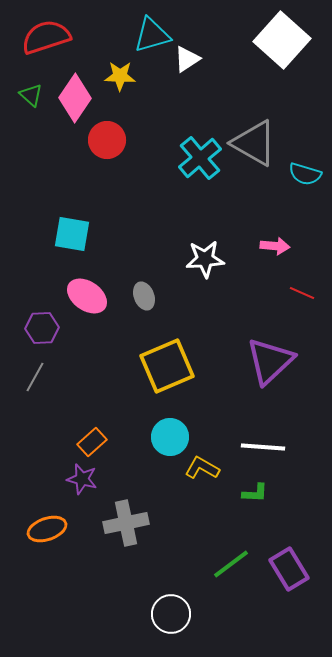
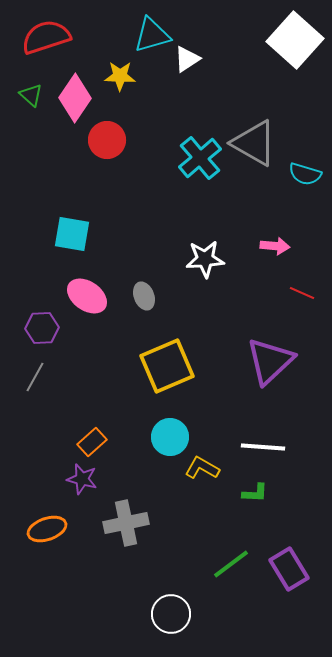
white square: moved 13 px right
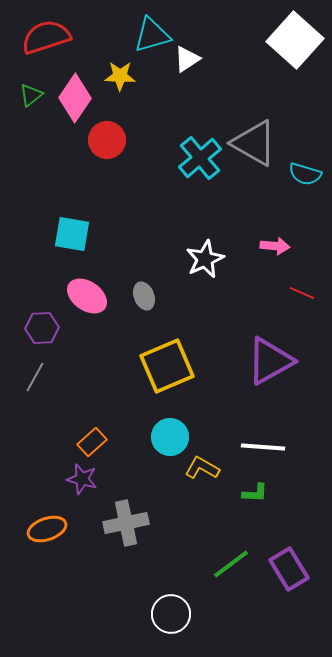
green triangle: rotated 40 degrees clockwise
white star: rotated 21 degrees counterclockwise
purple triangle: rotated 14 degrees clockwise
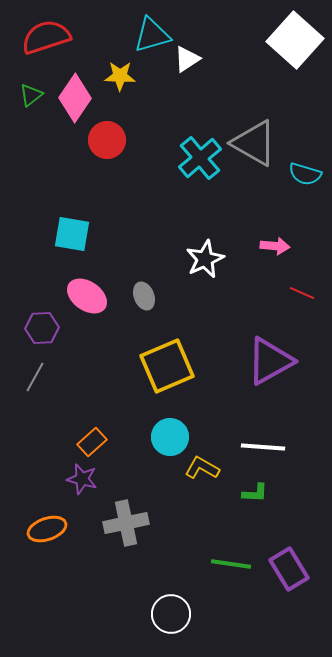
green line: rotated 45 degrees clockwise
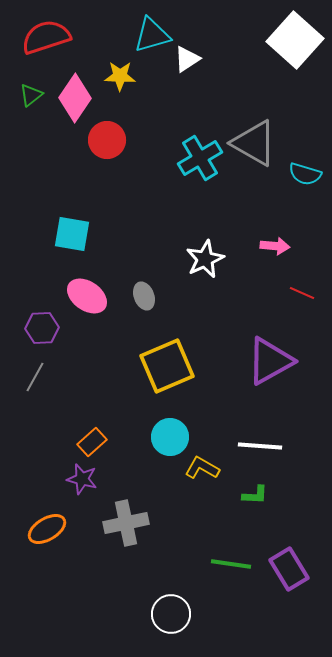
cyan cross: rotated 9 degrees clockwise
white line: moved 3 px left, 1 px up
green L-shape: moved 2 px down
orange ellipse: rotated 12 degrees counterclockwise
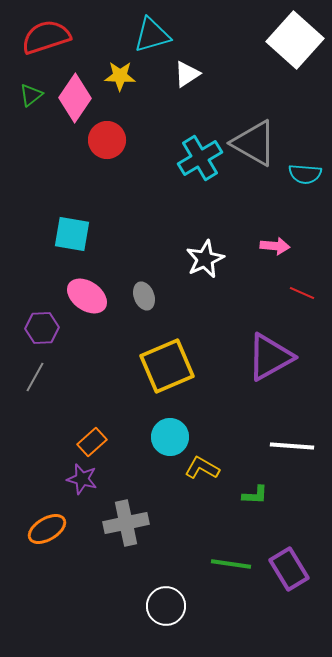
white triangle: moved 15 px down
cyan semicircle: rotated 12 degrees counterclockwise
purple triangle: moved 4 px up
white line: moved 32 px right
white circle: moved 5 px left, 8 px up
